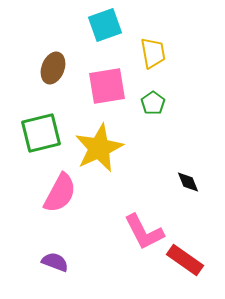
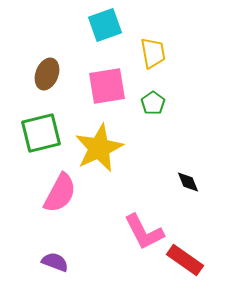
brown ellipse: moved 6 px left, 6 px down
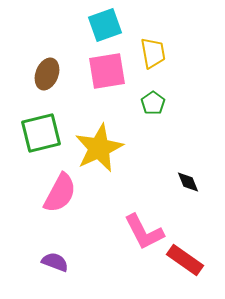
pink square: moved 15 px up
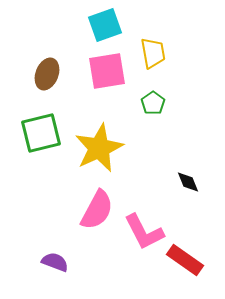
pink semicircle: moved 37 px right, 17 px down
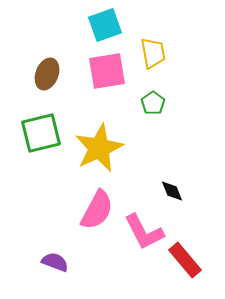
black diamond: moved 16 px left, 9 px down
red rectangle: rotated 15 degrees clockwise
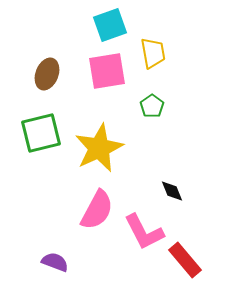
cyan square: moved 5 px right
green pentagon: moved 1 px left, 3 px down
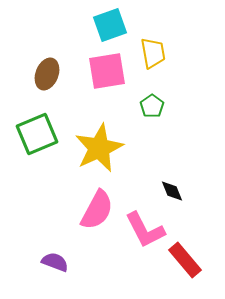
green square: moved 4 px left, 1 px down; rotated 9 degrees counterclockwise
pink L-shape: moved 1 px right, 2 px up
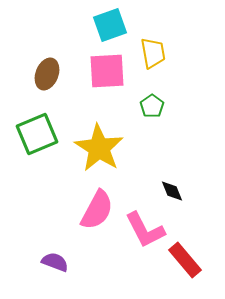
pink square: rotated 6 degrees clockwise
yellow star: rotated 15 degrees counterclockwise
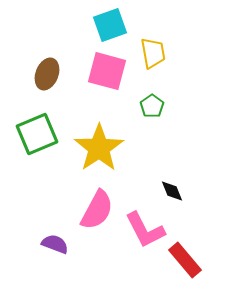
pink square: rotated 18 degrees clockwise
yellow star: rotated 6 degrees clockwise
purple semicircle: moved 18 px up
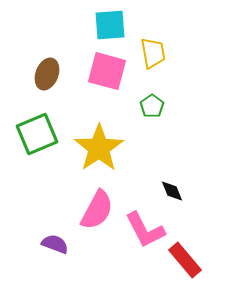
cyan square: rotated 16 degrees clockwise
